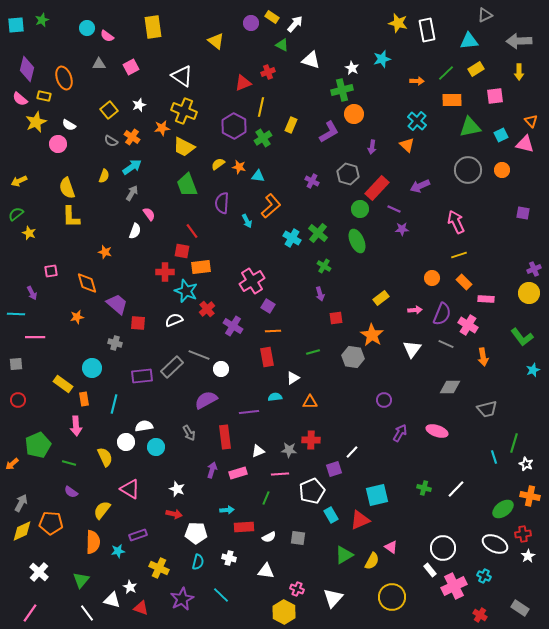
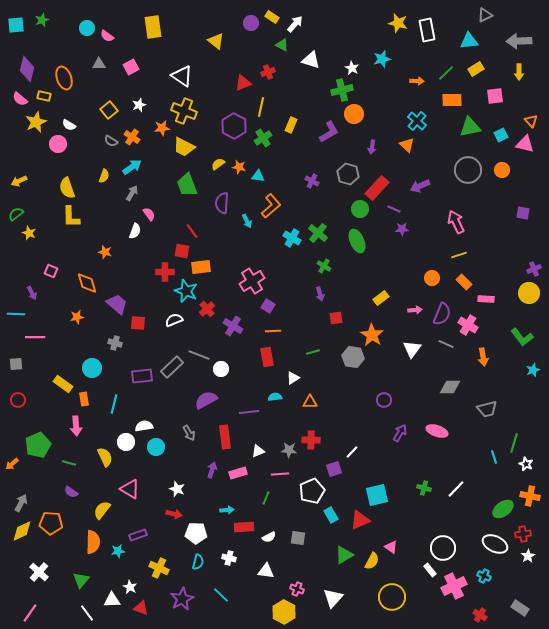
pink square at (51, 271): rotated 32 degrees clockwise
white triangle at (112, 600): rotated 18 degrees counterclockwise
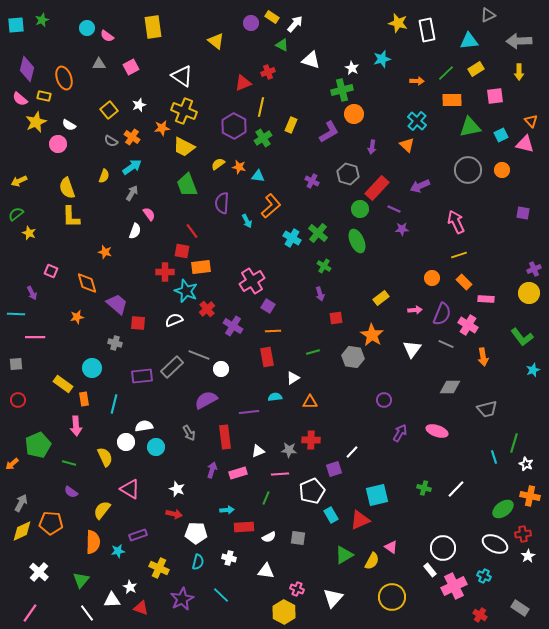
gray triangle at (485, 15): moved 3 px right
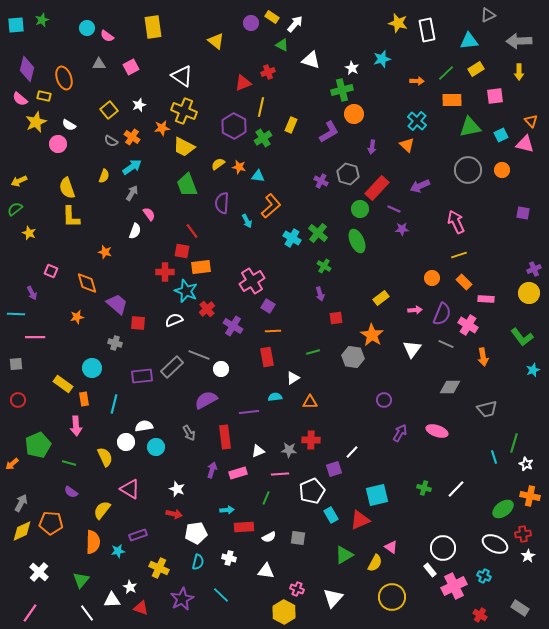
purple cross at (312, 181): moved 9 px right
green semicircle at (16, 214): moved 1 px left, 5 px up
white pentagon at (196, 533): rotated 10 degrees counterclockwise
yellow semicircle at (372, 561): moved 3 px right, 2 px down
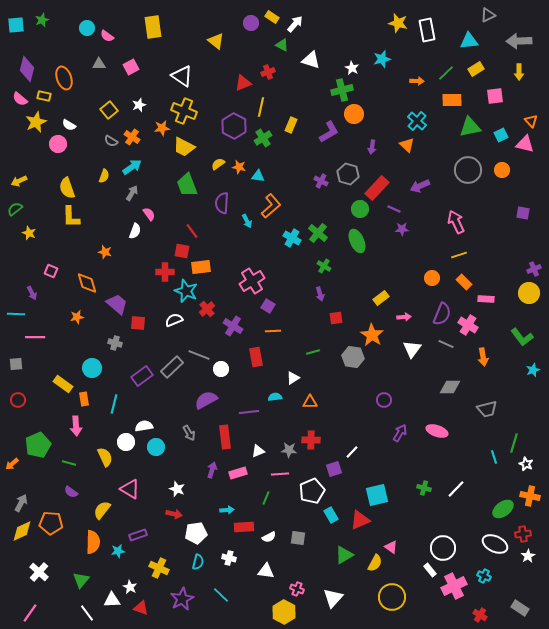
pink arrow at (415, 310): moved 11 px left, 7 px down
red rectangle at (267, 357): moved 11 px left
purple rectangle at (142, 376): rotated 30 degrees counterclockwise
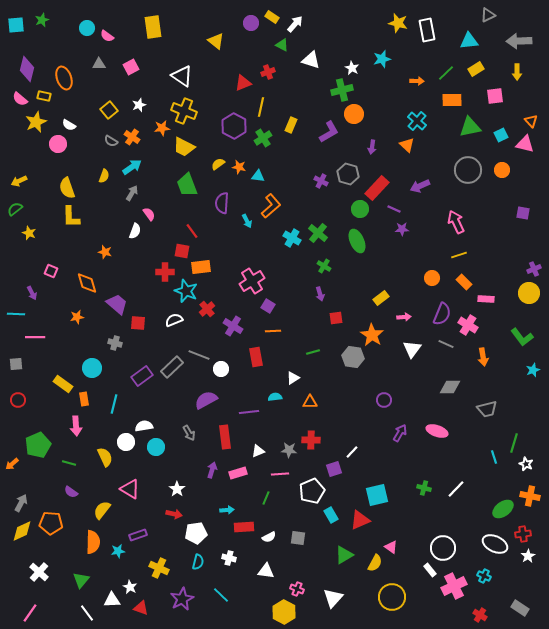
yellow arrow at (519, 72): moved 2 px left
white star at (177, 489): rotated 14 degrees clockwise
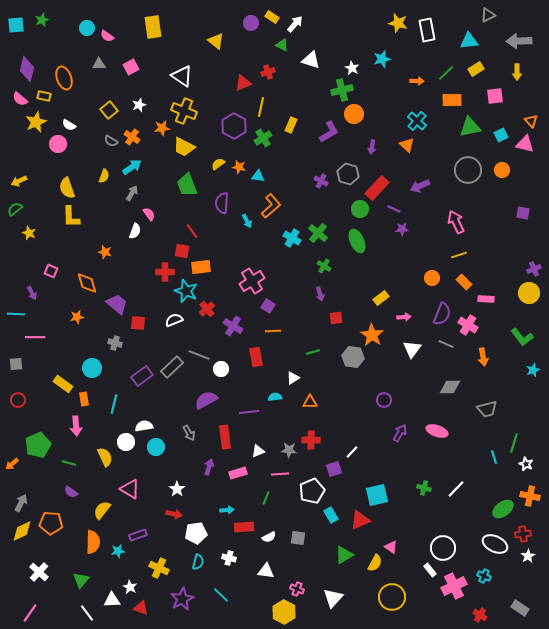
purple arrow at (212, 470): moved 3 px left, 3 px up
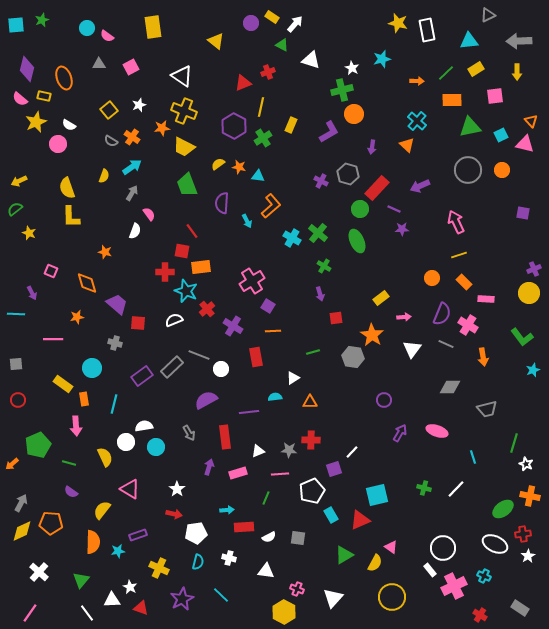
pink line at (35, 337): moved 18 px right, 2 px down
cyan line at (494, 457): moved 21 px left
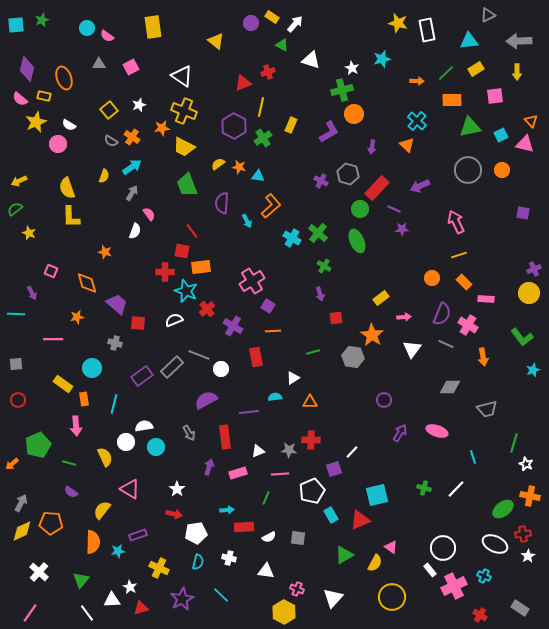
red triangle at (141, 608): rotated 35 degrees counterclockwise
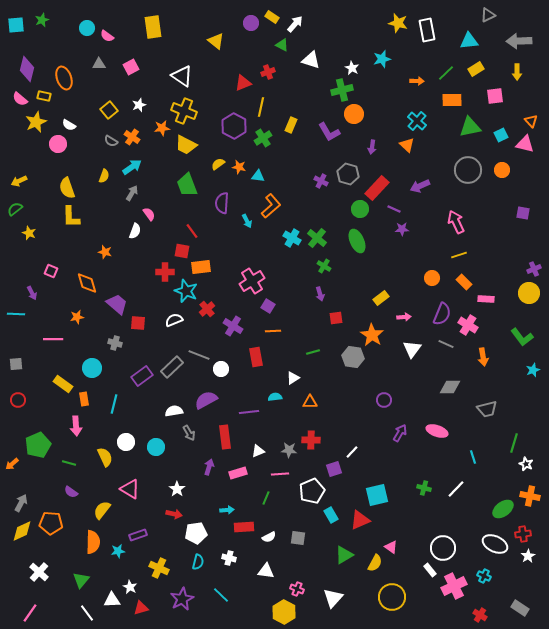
purple L-shape at (329, 132): rotated 90 degrees clockwise
yellow trapezoid at (184, 147): moved 2 px right, 2 px up
green cross at (318, 233): moved 1 px left, 5 px down
white semicircle at (144, 426): moved 30 px right, 15 px up
